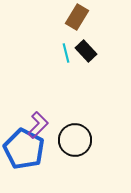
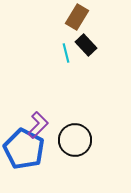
black rectangle: moved 6 px up
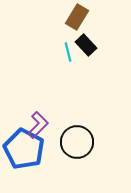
cyan line: moved 2 px right, 1 px up
black circle: moved 2 px right, 2 px down
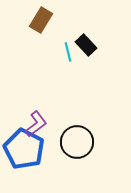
brown rectangle: moved 36 px left, 3 px down
purple L-shape: moved 2 px left, 1 px up; rotated 8 degrees clockwise
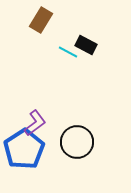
black rectangle: rotated 20 degrees counterclockwise
cyan line: rotated 48 degrees counterclockwise
purple L-shape: moved 1 px left, 1 px up
blue pentagon: rotated 12 degrees clockwise
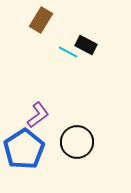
purple L-shape: moved 3 px right, 8 px up
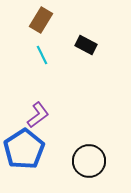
cyan line: moved 26 px left, 3 px down; rotated 36 degrees clockwise
black circle: moved 12 px right, 19 px down
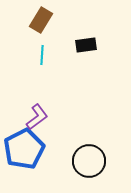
black rectangle: rotated 35 degrees counterclockwise
cyan line: rotated 30 degrees clockwise
purple L-shape: moved 1 px left, 2 px down
blue pentagon: rotated 6 degrees clockwise
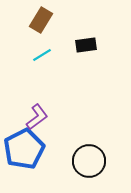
cyan line: rotated 54 degrees clockwise
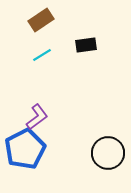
brown rectangle: rotated 25 degrees clockwise
blue pentagon: moved 1 px right
black circle: moved 19 px right, 8 px up
